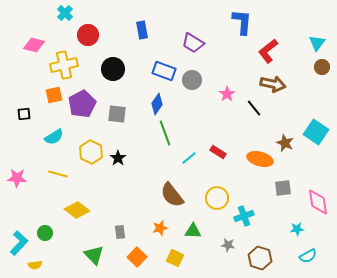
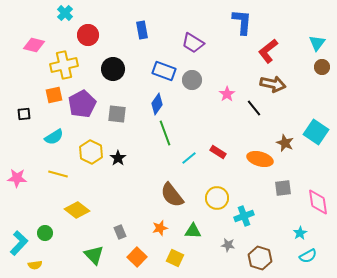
cyan star at (297, 229): moved 3 px right, 4 px down; rotated 24 degrees counterclockwise
gray rectangle at (120, 232): rotated 16 degrees counterclockwise
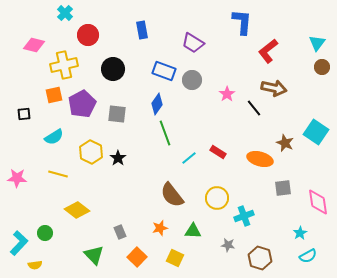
brown arrow at (273, 84): moved 1 px right, 4 px down
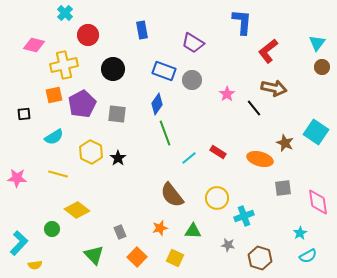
green circle at (45, 233): moved 7 px right, 4 px up
